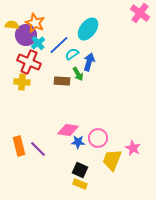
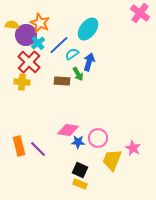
orange star: moved 5 px right
red cross: rotated 20 degrees clockwise
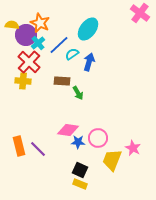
green arrow: moved 19 px down
yellow cross: moved 1 px right, 1 px up
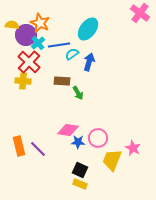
blue line: rotated 35 degrees clockwise
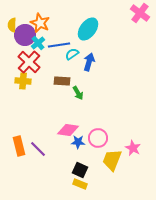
yellow semicircle: rotated 96 degrees counterclockwise
purple circle: moved 1 px left
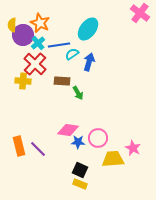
purple circle: moved 2 px left
red cross: moved 6 px right, 2 px down
yellow trapezoid: moved 1 px right, 1 px up; rotated 65 degrees clockwise
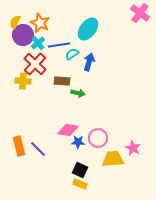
yellow semicircle: moved 3 px right, 3 px up; rotated 24 degrees clockwise
green arrow: rotated 48 degrees counterclockwise
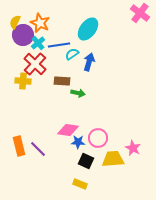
black square: moved 6 px right, 9 px up
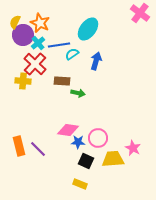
blue arrow: moved 7 px right, 1 px up
